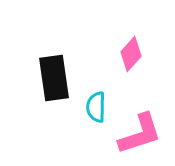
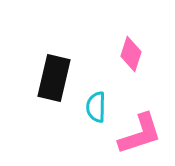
pink diamond: rotated 24 degrees counterclockwise
black rectangle: rotated 21 degrees clockwise
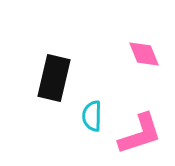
pink diamond: moved 13 px right; rotated 40 degrees counterclockwise
cyan semicircle: moved 4 px left, 9 px down
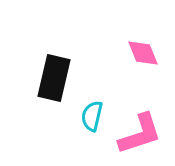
pink diamond: moved 1 px left, 1 px up
cyan semicircle: rotated 12 degrees clockwise
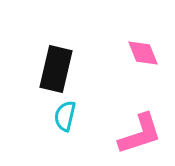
black rectangle: moved 2 px right, 9 px up
cyan semicircle: moved 27 px left
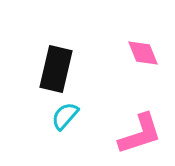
cyan semicircle: rotated 28 degrees clockwise
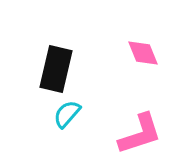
cyan semicircle: moved 2 px right, 2 px up
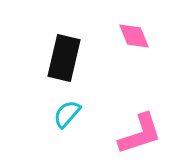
pink diamond: moved 9 px left, 17 px up
black rectangle: moved 8 px right, 11 px up
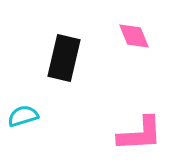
cyan semicircle: moved 44 px left, 2 px down; rotated 32 degrees clockwise
pink L-shape: rotated 15 degrees clockwise
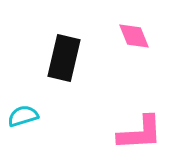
pink L-shape: moved 1 px up
